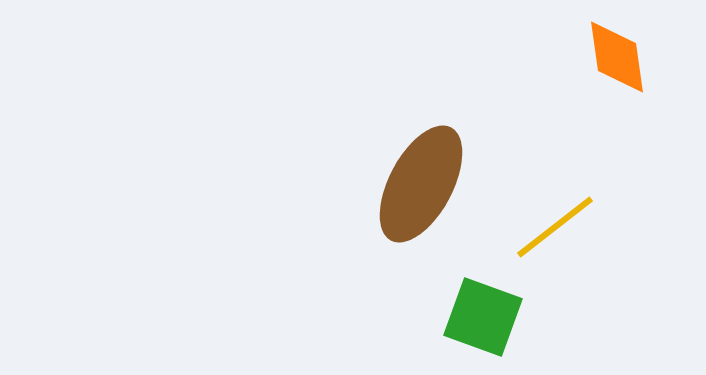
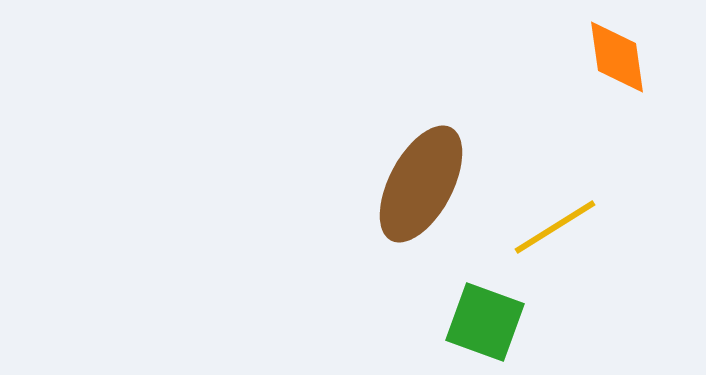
yellow line: rotated 6 degrees clockwise
green square: moved 2 px right, 5 px down
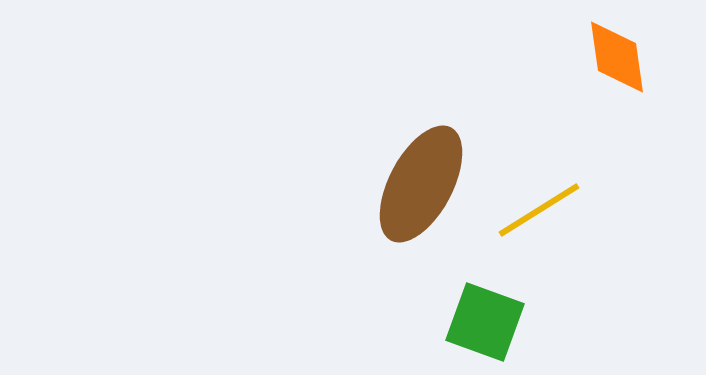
yellow line: moved 16 px left, 17 px up
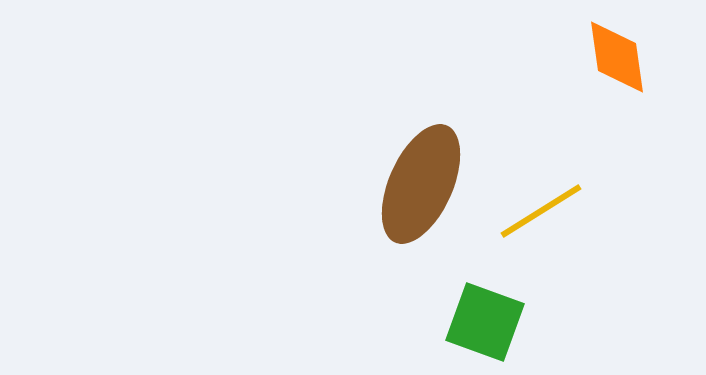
brown ellipse: rotated 4 degrees counterclockwise
yellow line: moved 2 px right, 1 px down
